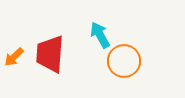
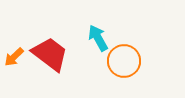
cyan arrow: moved 2 px left, 3 px down
red trapezoid: rotated 123 degrees clockwise
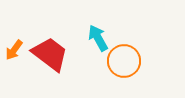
orange arrow: moved 7 px up; rotated 10 degrees counterclockwise
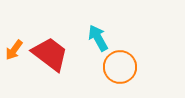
orange circle: moved 4 px left, 6 px down
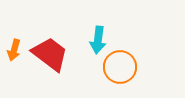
cyan arrow: moved 2 px down; rotated 144 degrees counterclockwise
orange arrow: rotated 20 degrees counterclockwise
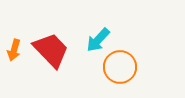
cyan arrow: rotated 36 degrees clockwise
red trapezoid: moved 1 px right, 4 px up; rotated 9 degrees clockwise
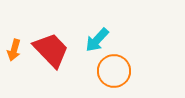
cyan arrow: moved 1 px left
orange circle: moved 6 px left, 4 px down
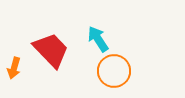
cyan arrow: moved 1 px right, 1 px up; rotated 104 degrees clockwise
orange arrow: moved 18 px down
